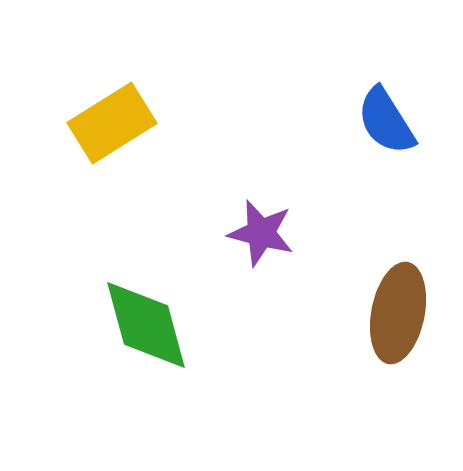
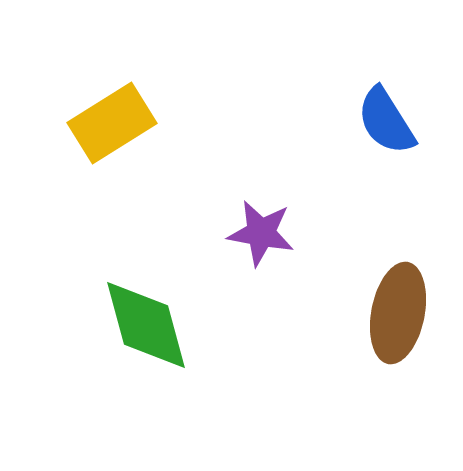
purple star: rotated 4 degrees counterclockwise
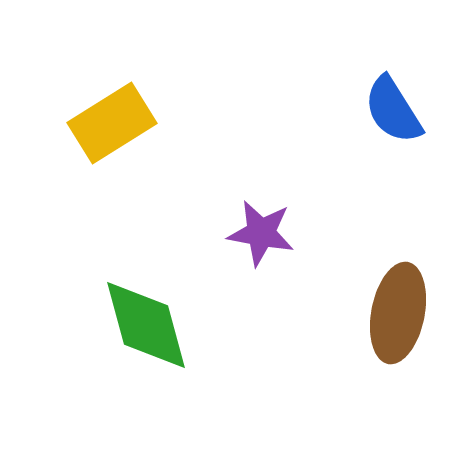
blue semicircle: moved 7 px right, 11 px up
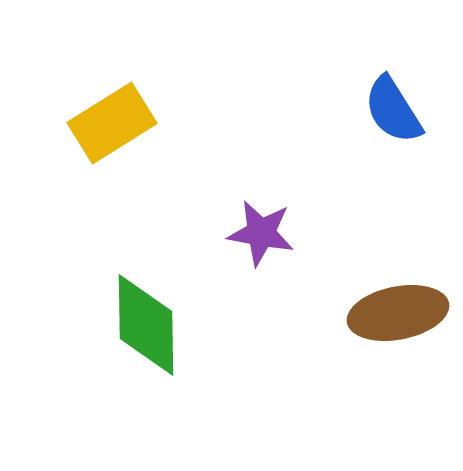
brown ellipse: rotated 68 degrees clockwise
green diamond: rotated 14 degrees clockwise
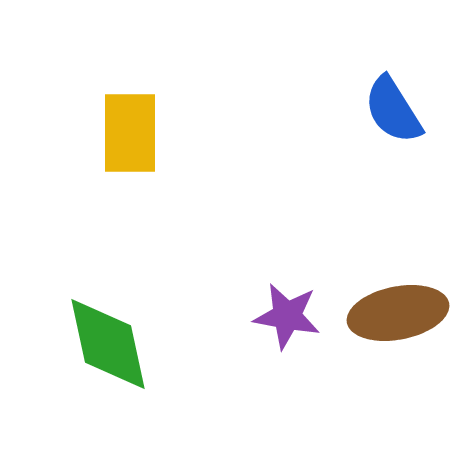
yellow rectangle: moved 18 px right, 10 px down; rotated 58 degrees counterclockwise
purple star: moved 26 px right, 83 px down
green diamond: moved 38 px left, 19 px down; rotated 11 degrees counterclockwise
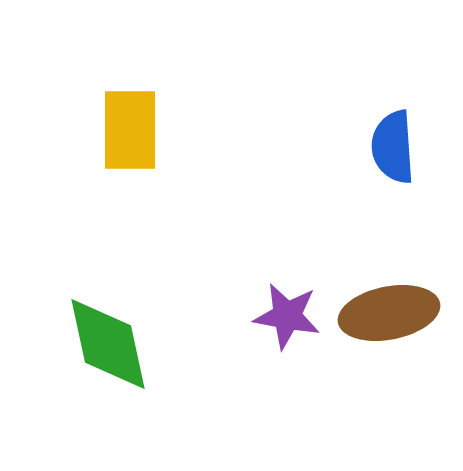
blue semicircle: moved 37 px down; rotated 28 degrees clockwise
yellow rectangle: moved 3 px up
brown ellipse: moved 9 px left
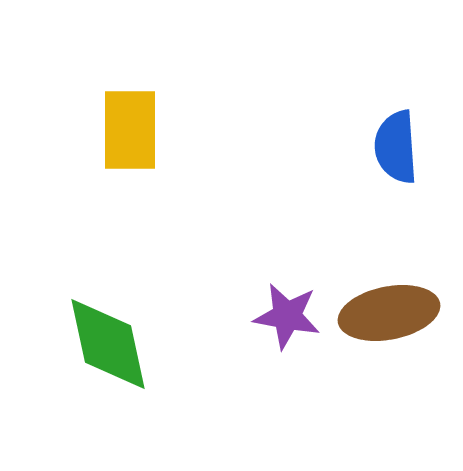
blue semicircle: moved 3 px right
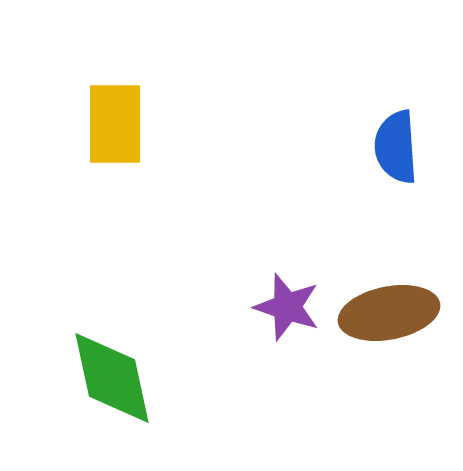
yellow rectangle: moved 15 px left, 6 px up
purple star: moved 9 px up; rotated 8 degrees clockwise
green diamond: moved 4 px right, 34 px down
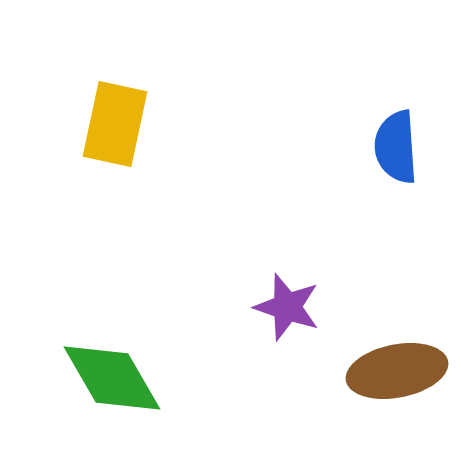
yellow rectangle: rotated 12 degrees clockwise
brown ellipse: moved 8 px right, 58 px down
green diamond: rotated 18 degrees counterclockwise
